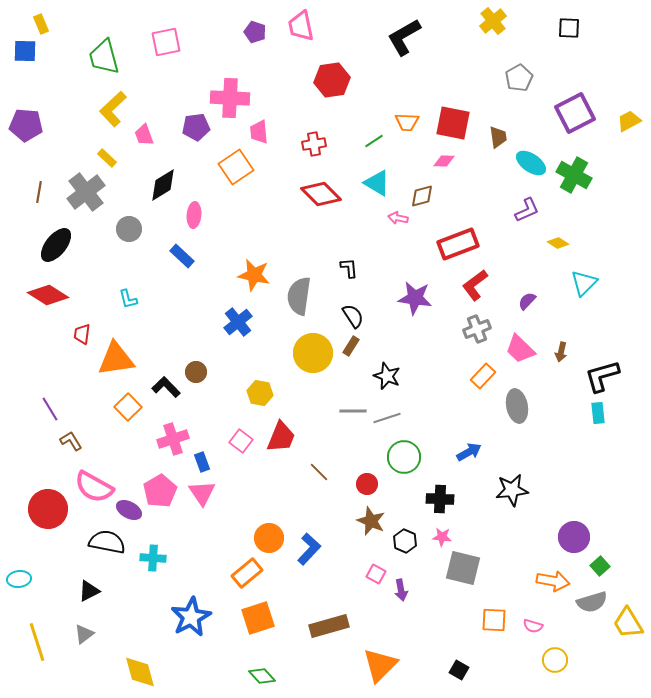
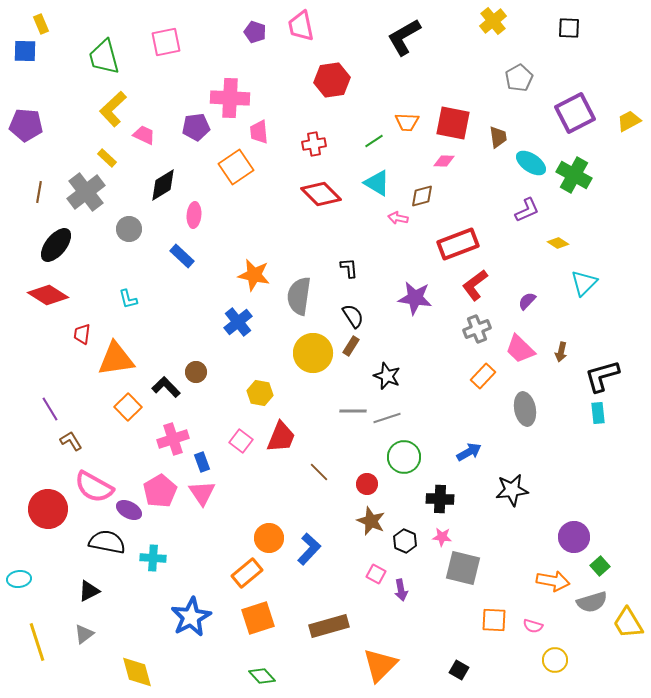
pink trapezoid at (144, 135): rotated 135 degrees clockwise
gray ellipse at (517, 406): moved 8 px right, 3 px down
yellow diamond at (140, 672): moved 3 px left
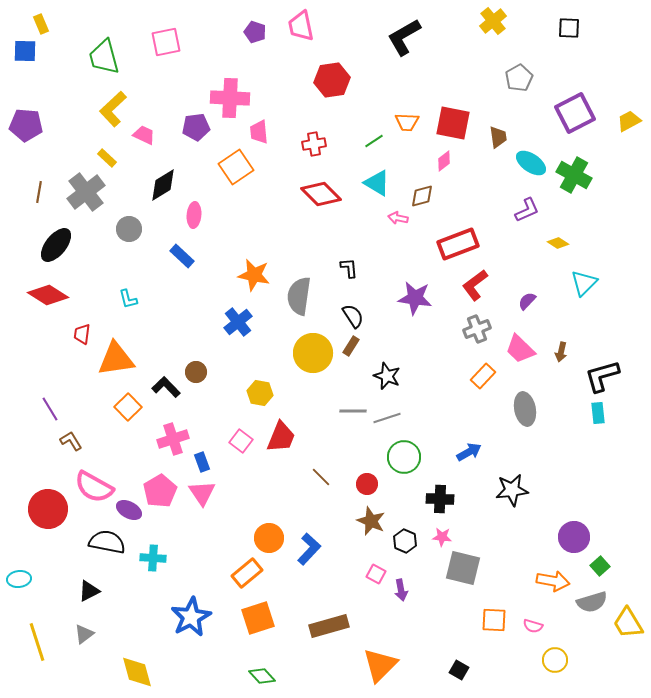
pink diamond at (444, 161): rotated 40 degrees counterclockwise
brown line at (319, 472): moved 2 px right, 5 px down
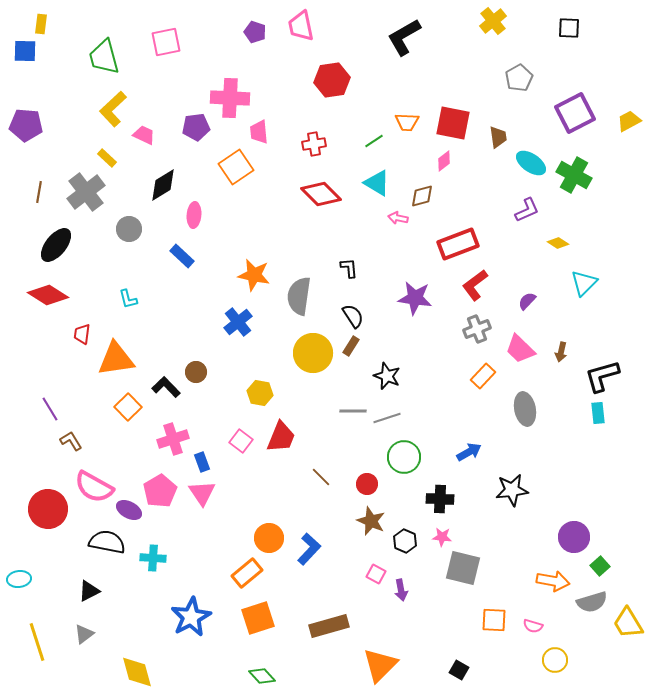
yellow rectangle at (41, 24): rotated 30 degrees clockwise
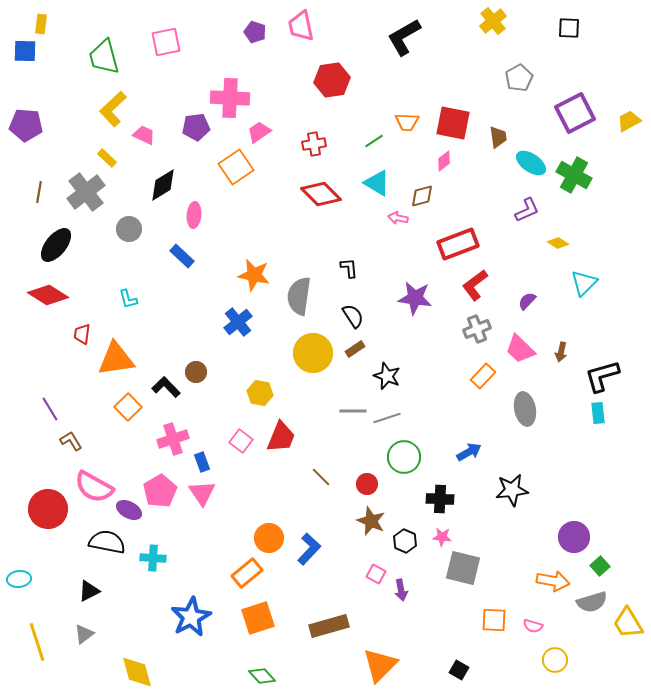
pink trapezoid at (259, 132): rotated 60 degrees clockwise
brown rectangle at (351, 346): moved 4 px right, 3 px down; rotated 24 degrees clockwise
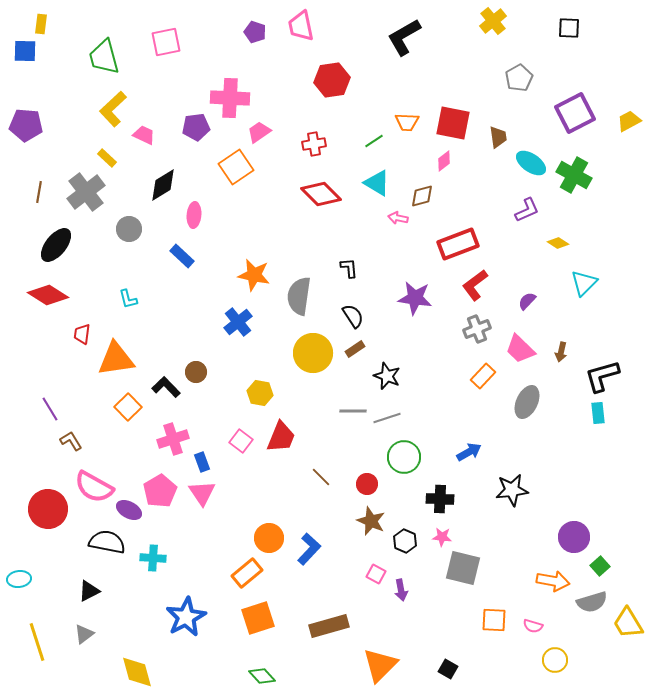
gray ellipse at (525, 409): moved 2 px right, 7 px up; rotated 36 degrees clockwise
blue star at (191, 617): moved 5 px left
black square at (459, 670): moved 11 px left, 1 px up
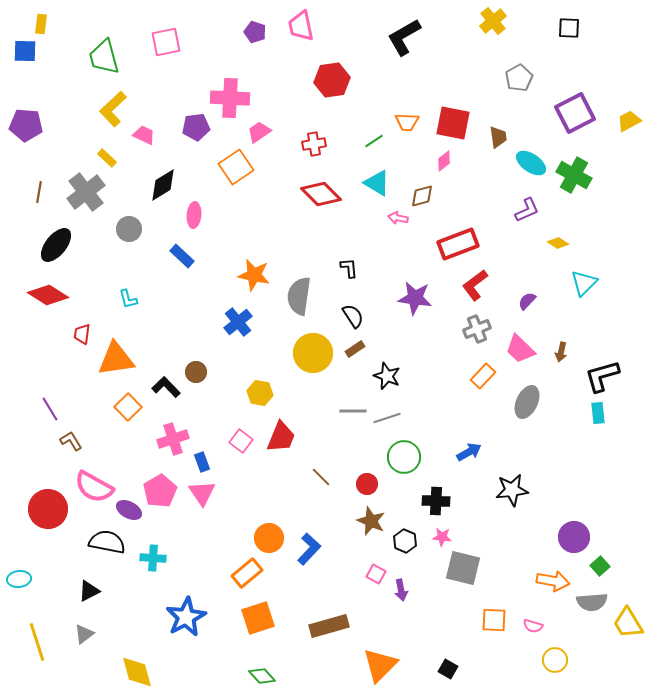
black cross at (440, 499): moved 4 px left, 2 px down
gray semicircle at (592, 602): rotated 12 degrees clockwise
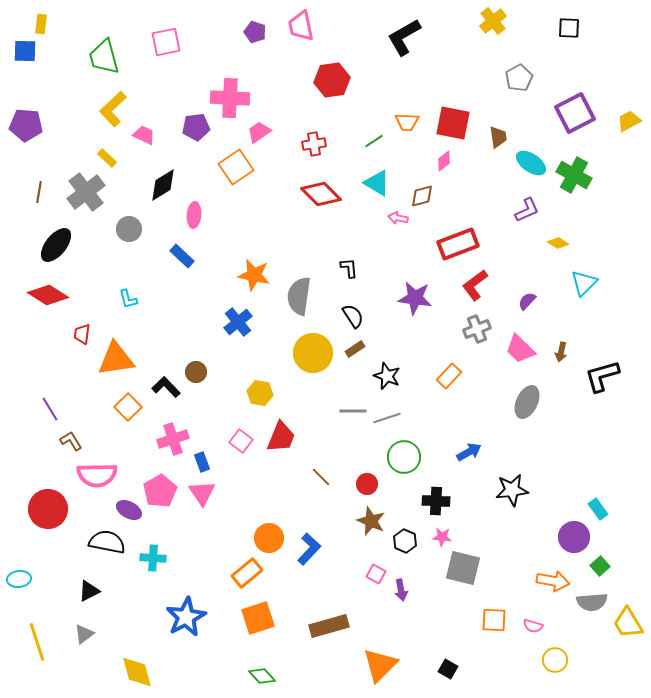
orange rectangle at (483, 376): moved 34 px left
cyan rectangle at (598, 413): moved 96 px down; rotated 30 degrees counterclockwise
pink semicircle at (94, 487): moved 3 px right, 12 px up; rotated 30 degrees counterclockwise
